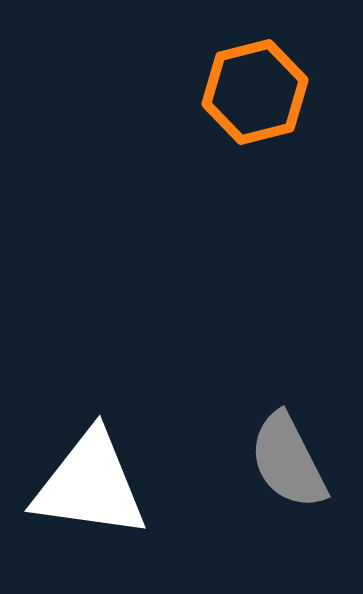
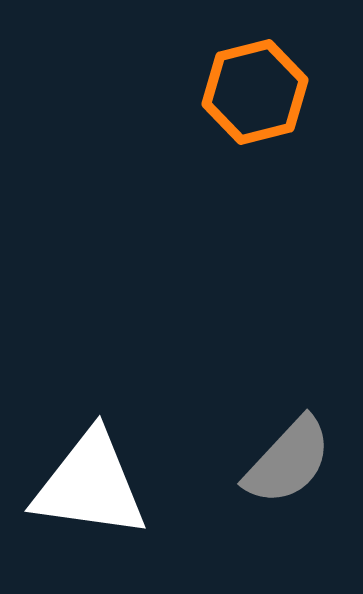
gray semicircle: rotated 110 degrees counterclockwise
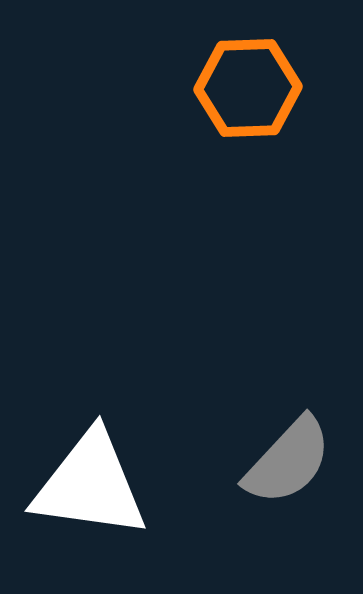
orange hexagon: moved 7 px left, 4 px up; rotated 12 degrees clockwise
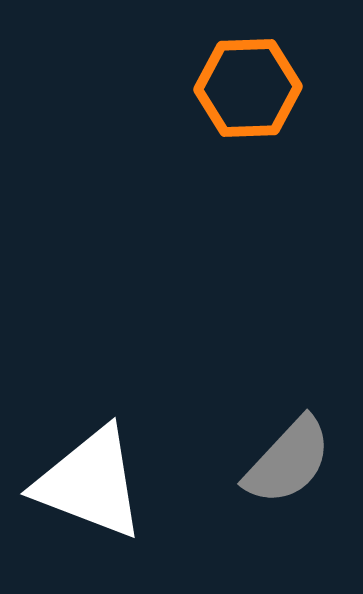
white triangle: moved 2 px up; rotated 13 degrees clockwise
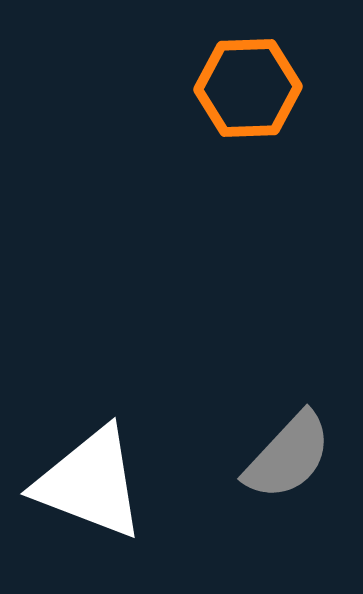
gray semicircle: moved 5 px up
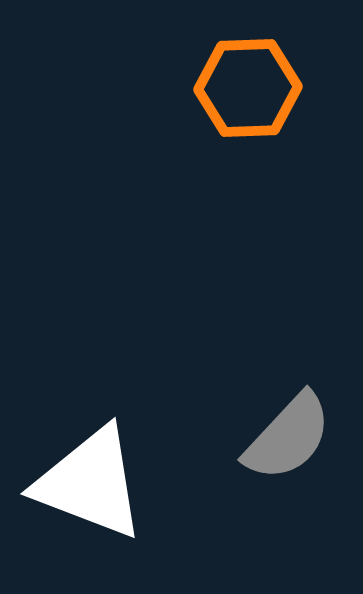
gray semicircle: moved 19 px up
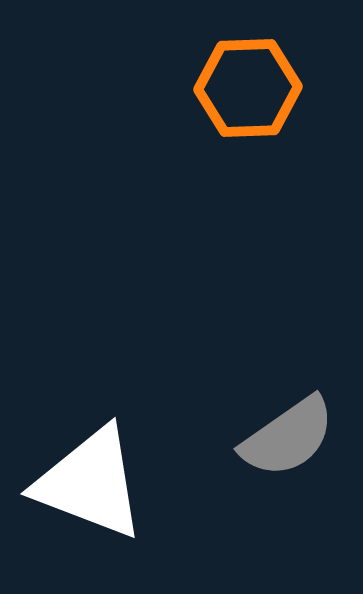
gray semicircle: rotated 12 degrees clockwise
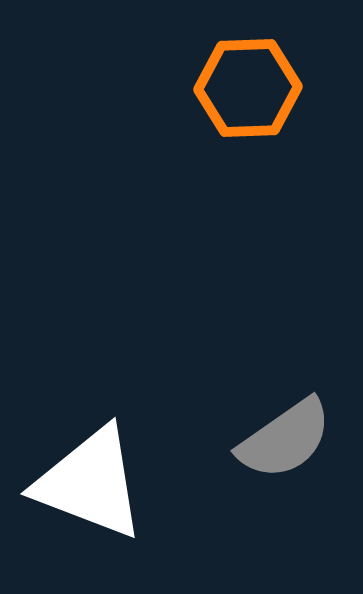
gray semicircle: moved 3 px left, 2 px down
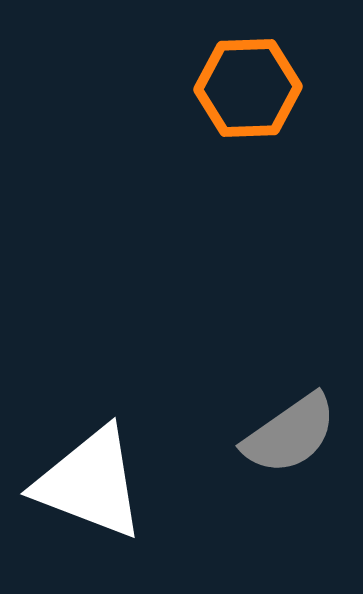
gray semicircle: moved 5 px right, 5 px up
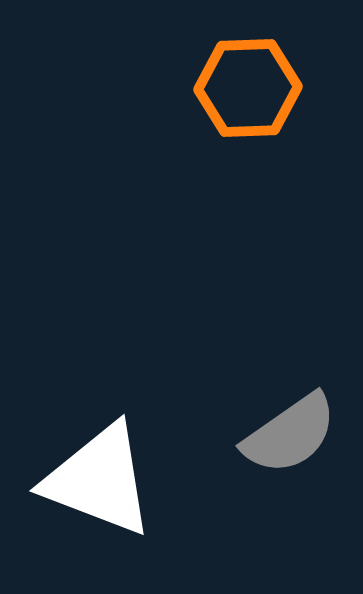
white triangle: moved 9 px right, 3 px up
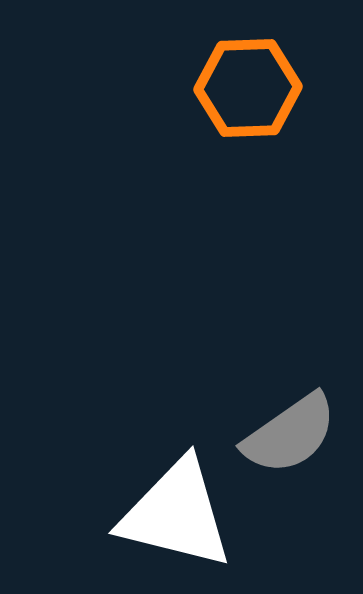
white triangle: moved 77 px right, 34 px down; rotated 7 degrees counterclockwise
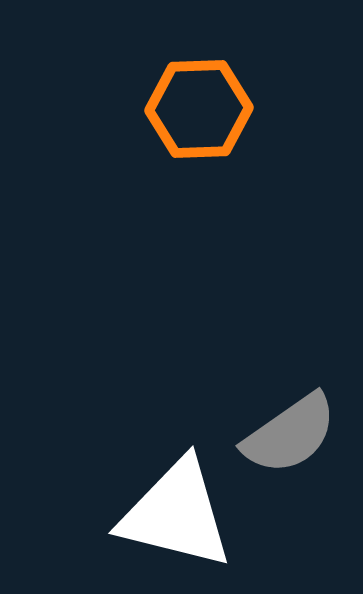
orange hexagon: moved 49 px left, 21 px down
